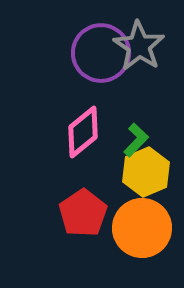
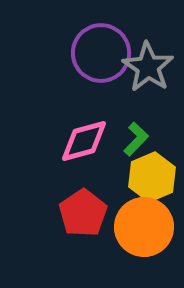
gray star: moved 9 px right, 21 px down
pink diamond: moved 1 px right, 9 px down; rotated 24 degrees clockwise
green L-shape: moved 1 px up
yellow hexagon: moved 6 px right, 5 px down
orange circle: moved 2 px right, 1 px up
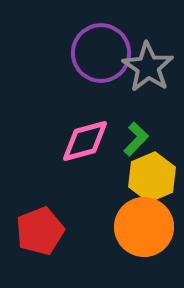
pink diamond: moved 1 px right
red pentagon: moved 43 px left, 18 px down; rotated 12 degrees clockwise
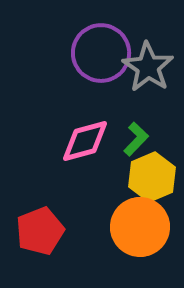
orange circle: moved 4 px left
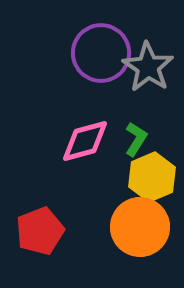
green L-shape: rotated 12 degrees counterclockwise
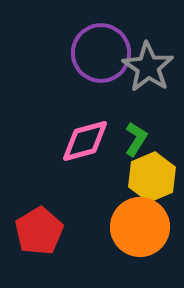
red pentagon: moved 1 px left; rotated 9 degrees counterclockwise
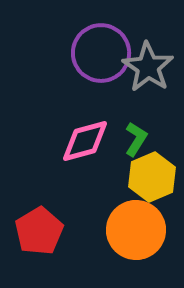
orange circle: moved 4 px left, 3 px down
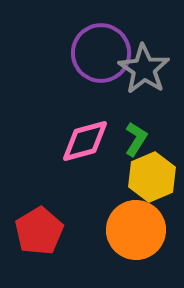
gray star: moved 4 px left, 2 px down
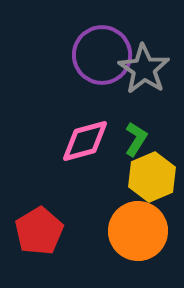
purple circle: moved 1 px right, 2 px down
orange circle: moved 2 px right, 1 px down
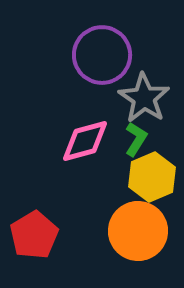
gray star: moved 29 px down
red pentagon: moved 5 px left, 4 px down
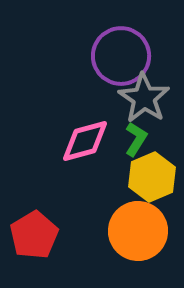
purple circle: moved 19 px right, 1 px down
